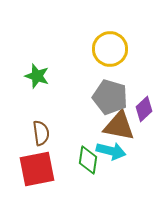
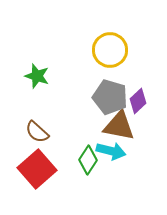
yellow circle: moved 1 px down
purple diamond: moved 6 px left, 8 px up
brown semicircle: moved 4 px left, 1 px up; rotated 140 degrees clockwise
green diamond: rotated 24 degrees clockwise
red square: rotated 30 degrees counterclockwise
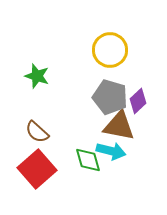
green diamond: rotated 48 degrees counterclockwise
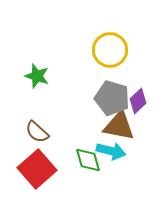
gray pentagon: moved 2 px right, 1 px down
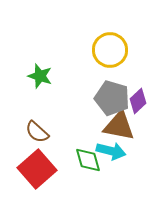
green star: moved 3 px right
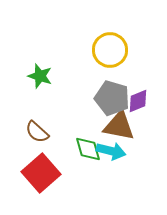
purple diamond: rotated 20 degrees clockwise
green diamond: moved 11 px up
red square: moved 4 px right, 4 px down
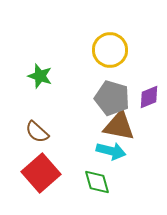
purple diamond: moved 11 px right, 4 px up
green diamond: moved 9 px right, 33 px down
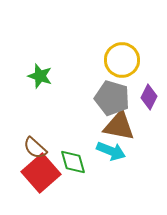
yellow circle: moved 12 px right, 10 px down
purple diamond: rotated 40 degrees counterclockwise
brown semicircle: moved 2 px left, 16 px down
cyan arrow: rotated 8 degrees clockwise
green diamond: moved 24 px left, 20 px up
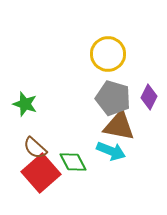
yellow circle: moved 14 px left, 6 px up
green star: moved 15 px left, 28 px down
gray pentagon: moved 1 px right
green diamond: rotated 12 degrees counterclockwise
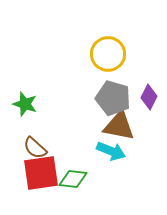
green diamond: moved 17 px down; rotated 56 degrees counterclockwise
red square: rotated 33 degrees clockwise
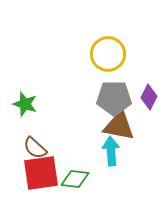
gray pentagon: moved 1 px right; rotated 16 degrees counterclockwise
cyan arrow: rotated 116 degrees counterclockwise
green diamond: moved 2 px right
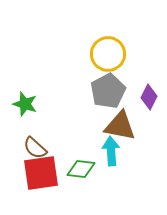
gray pentagon: moved 6 px left, 7 px up; rotated 28 degrees counterclockwise
brown triangle: moved 1 px right
green diamond: moved 6 px right, 10 px up
